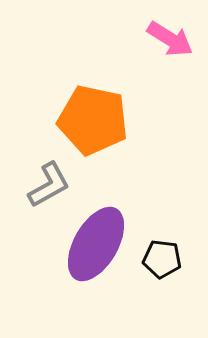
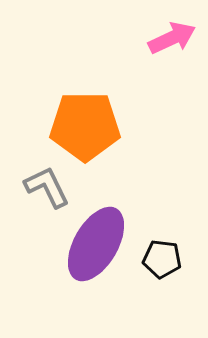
pink arrow: moved 2 px right, 1 px up; rotated 57 degrees counterclockwise
orange pentagon: moved 8 px left, 6 px down; rotated 12 degrees counterclockwise
gray L-shape: moved 2 px left, 2 px down; rotated 87 degrees counterclockwise
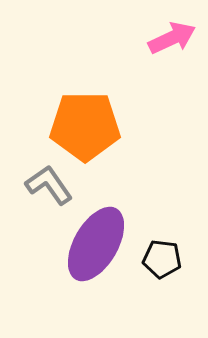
gray L-shape: moved 2 px right, 2 px up; rotated 9 degrees counterclockwise
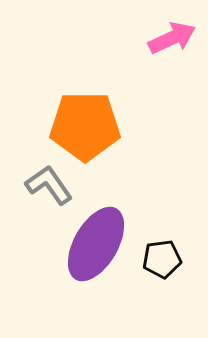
black pentagon: rotated 15 degrees counterclockwise
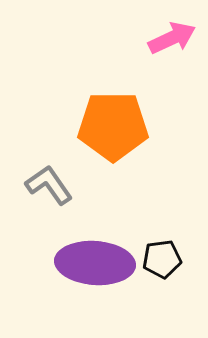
orange pentagon: moved 28 px right
purple ellipse: moved 1 px left, 19 px down; rotated 64 degrees clockwise
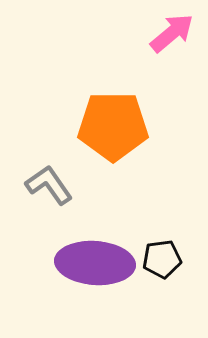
pink arrow: moved 5 px up; rotated 15 degrees counterclockwise
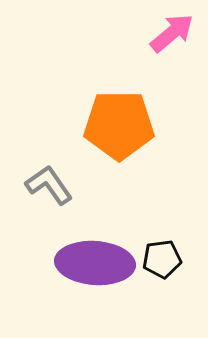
orange pentagon: moved 6 px right, 1 px up
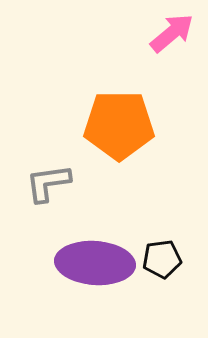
gray L-shape: moved 1 px left, 2 px up; rotated 63 degrees counterclockwise
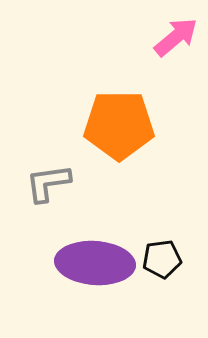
pink arrow: moved 4 px right, 4 px down
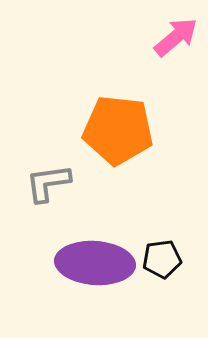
orange pentagon: moved 1 px left, 5 px down; rotated 6 degrees clockwise
